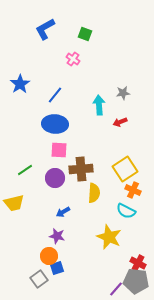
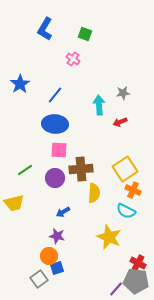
blue L-shape: rotated 30 degrees counterclockwise
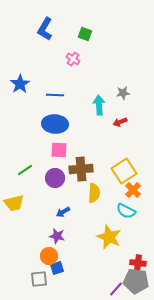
blue line: rotated 54 degrees clockwise
yellow square: moved 1 px left, 2 px down
orange cross: rotated 21 degrees clockwise
red cross: rotated 21 degrees counterclockwise
gray square: rotated 30 degrees clockwise
